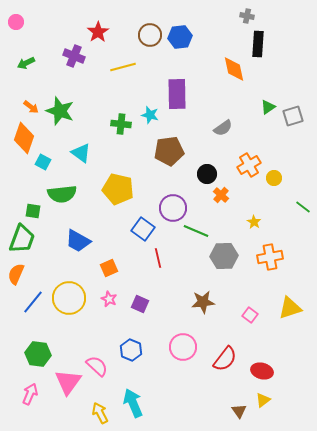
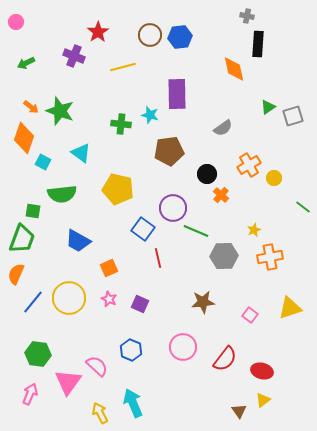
yellow star at (254, 222): moved 8 px down; rotated 16 degrees clockwise
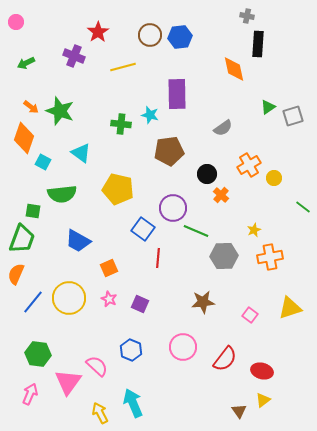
red line at (158, 258): rotated 18 degrees clockwise
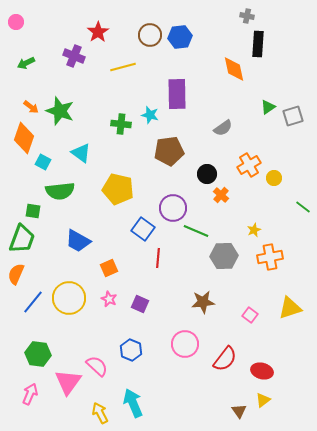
green semicircle at (62, 194): moved 2 px left, 3 px up
pink circle at (183, 347): moved 2 px right, 3 px up
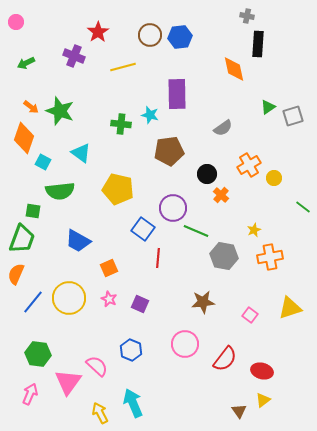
gray hexagon at (224, 256): rotated 12 degrees clockwise
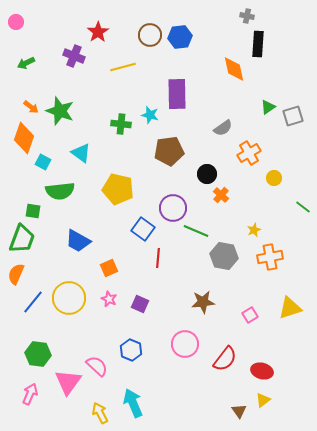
orange cross at (249, 165): moved 12 px up
pink square at (250, 315): rotated 21 degrees clockwise
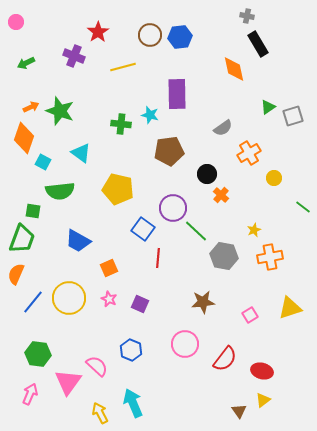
black rectangle at (258, 44): rotated 35 degrees counterclockwise
orange arrow at (31, 107): rotated 63 degrees counterclockwise
green line at (196, 231): rotated 20 degrees clockwise
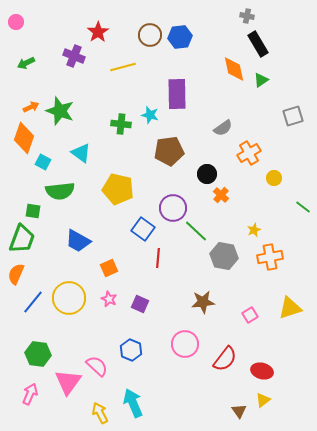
green triangle at (268, 107): moved 7 px left, 27 px up
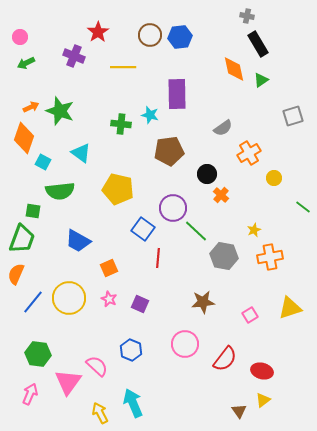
pink circle at (16, 22): moved 4 px right, 15 px down
yellow line at (123, 67): rotated 15 degrees clockwise
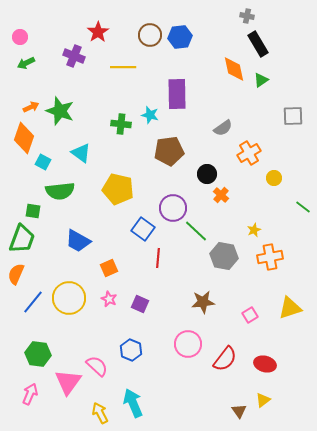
gray square at (293, 116): rotated 15 degrees clockwise
pink circle at (185, 344): moved 3 px right
red ellipse at (262, 371): moved 3 px right, 7 px up
